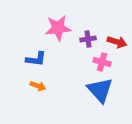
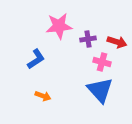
pink star: moved 1 px right, 2 px up
blue L-shape: rotated 40 degrees counterclockwise
orange arrow: moved 5 px right, 10 px down
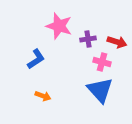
pink star: rotated 24 degrees clockwise
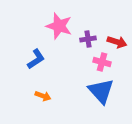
blue triangle: moved 1 px right, 1 px down
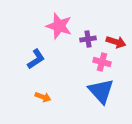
red arrow: moved 1 px left
orange arrow: moved 1 px down
